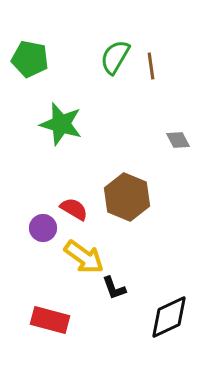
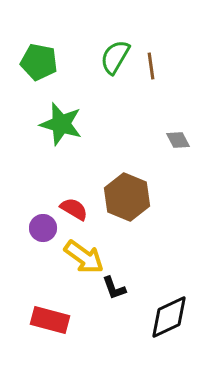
green pentagon: moved 9 px right, 3 px down
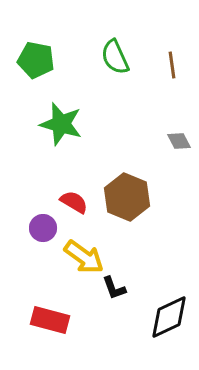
green semicircle: rotated 54 degrees counterclockwise
green pentagon: moved 3 px left, 2 px up
brown line: moved 21 px right, 1 px up
gray diamond: moved 1 px right, 1 px down
red semicircle: moved 7 px up
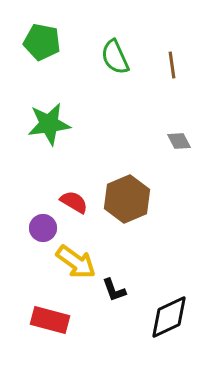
green pentagon: moved 6 px right, 18 px up
green star: moved 12 px left; rotated 24 degrees counterclockwise
brown hexagon: moved 2 px down; rotated 15 degrees clockwise
yellow arrow: moved 8 px left, 5 px down
black L-shape: moved 2 px down
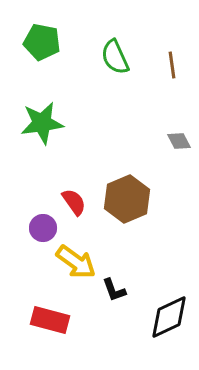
green star: moved 7 px left, 1 px up
red semicircle: rotated 24 degrees clockwise
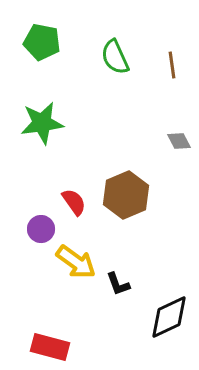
brown hexagon: moved 1 px left, 4 px up
purple circle: moved 2 px left, 1 px down
black L-shape: moved 4 px right, 6 px up
red rectangle: moved 27 px down
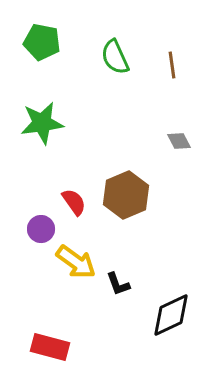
black diamond: moved 2 px right, 2 px up
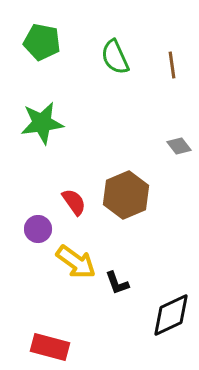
gray diamond: moved 5 px down; rotated 10 degrees counterclockwise
purple circle: moved 3 px left
black L-shape: moved 1 px left, 1 px up
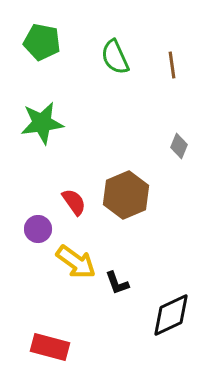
gray diamond: rotated 60 degrees clockwise
